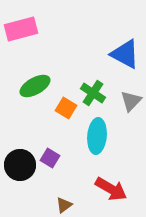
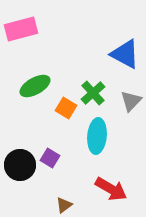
green cross: rotated 15 degrees clockwise
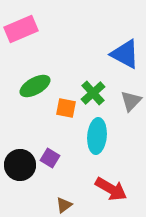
pink rectangle: rotated 8 degrees counterclockwise
orange square: rotated 20 degrees counterclockwise
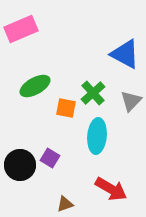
brown triangle: moved 1 px right, 1 px up; rotated 18 degrees clockwise
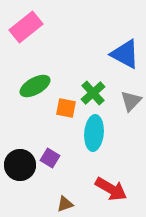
pink rectangle: moved 5 px right, 2 px up; rotated 16 degrees counterclockwise
cyan ellipse: moved 3 px left, 3 px up
